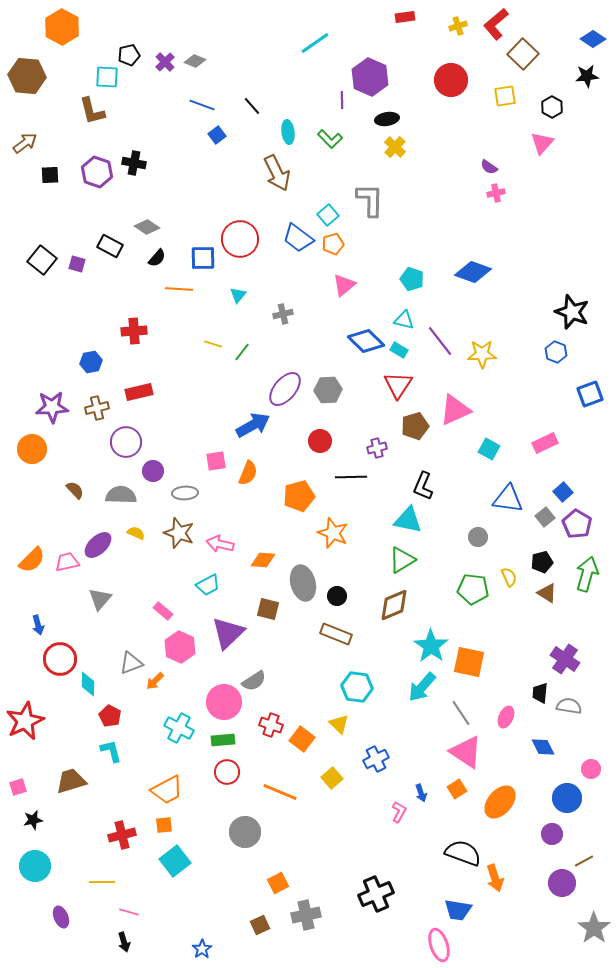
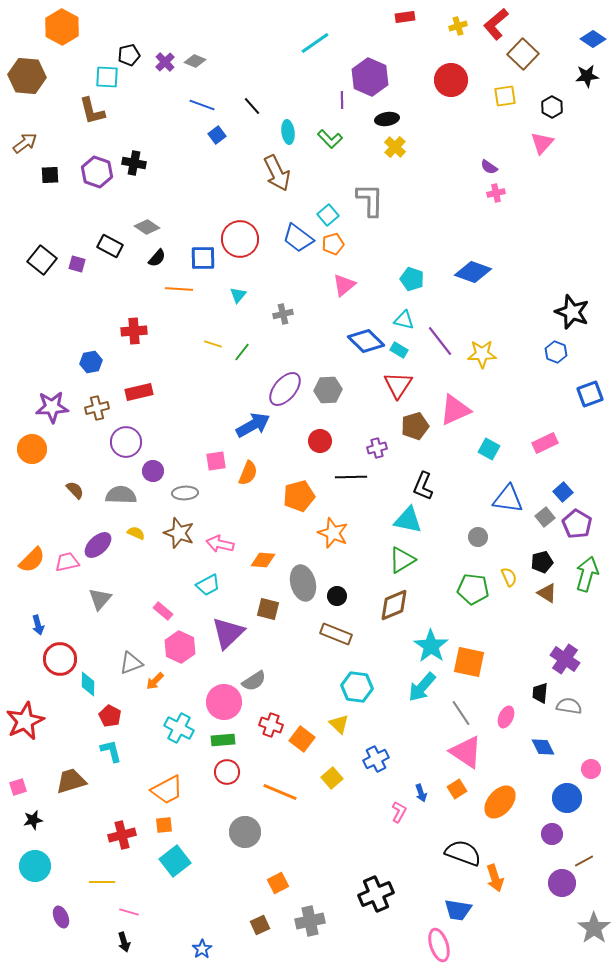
gray cross at (306, 915): moved 4 px right, 6 px down
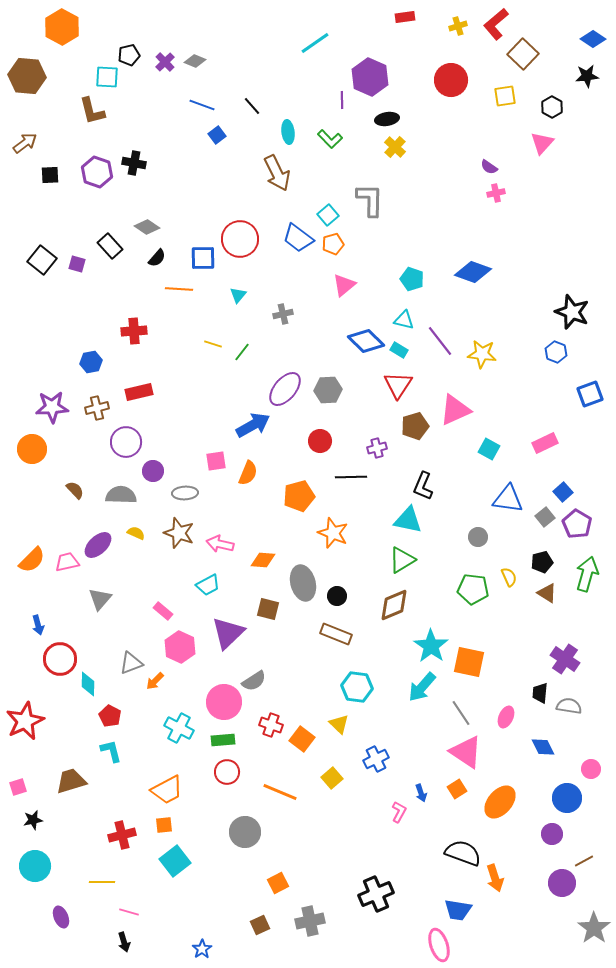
black rectangle at (110, 246): rotated 20 degrees clockwise
yellow star at (482, 354): rotated 8 degrees clockwise
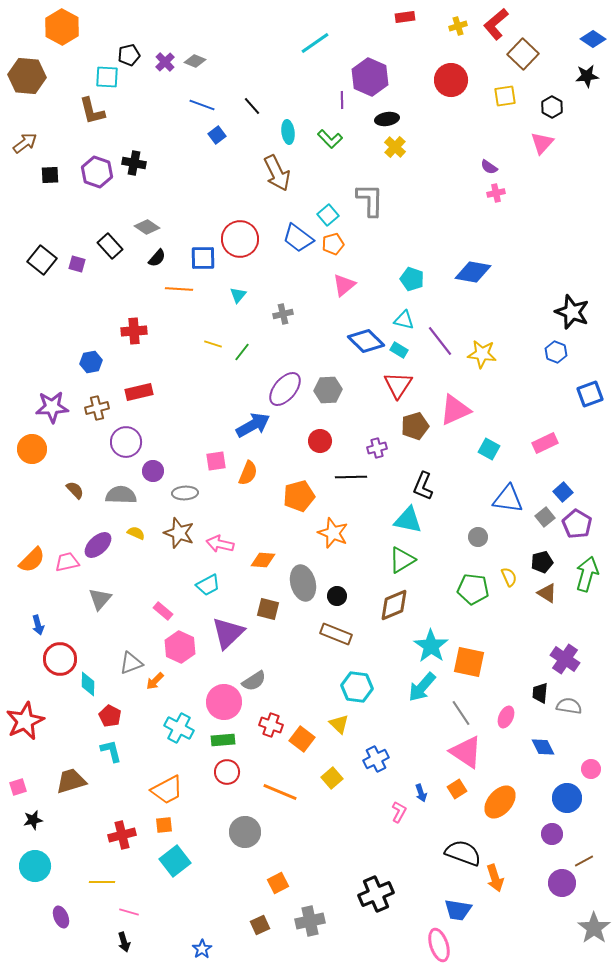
blue diamond at (473, 272): rotated 9 degrees counterclockwise
